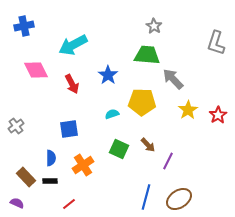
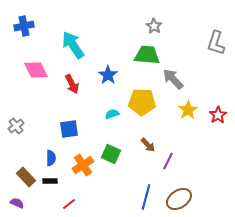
cyan arrow: rotated 84 degrees clockwise
green square: moved 8 px left, 5 px down
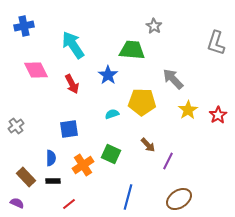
green trapezoid: moved 15 px left, 5 px up
black rectangle: moved 3 px right
blue line: moved 18 px left
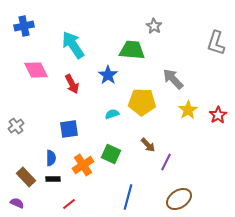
purple line: moved 2 px left, 1 px down
black rectangle: moved 2 px up
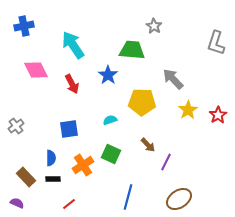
cyan semicircle: moved 2 px left, 6 px down
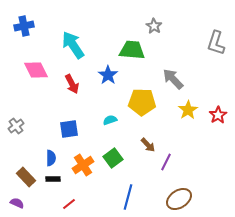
green square: moved 2 px right, 4 px down; rotated 30 degrees clockwise
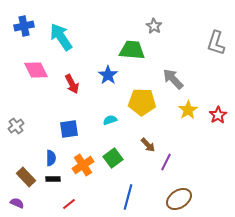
cyan arrow: moved 12 px left, 8 px up
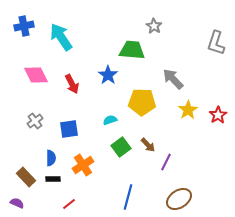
pink diamond: moved 5 px down
gray cross: moved 19 px right, 5 px up
green square: moved 8 px right, 11 px up
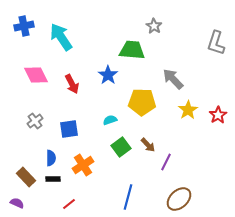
brown ellipse: rotated 10 degrees counterclockwise
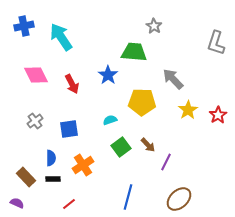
green trapezoid: moved 2 px right, 2 px down
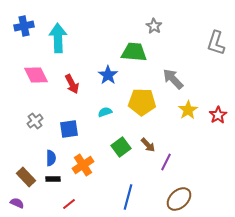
cyan arrow: moved 3 px left, 1 px down; rotated 32 degrees clockwise
cyan semicircle: moved 5 px left, 8 px up
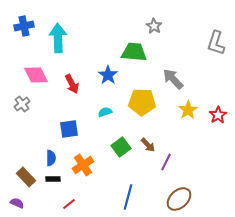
gray cross: moved 13 px left, 17 px up
